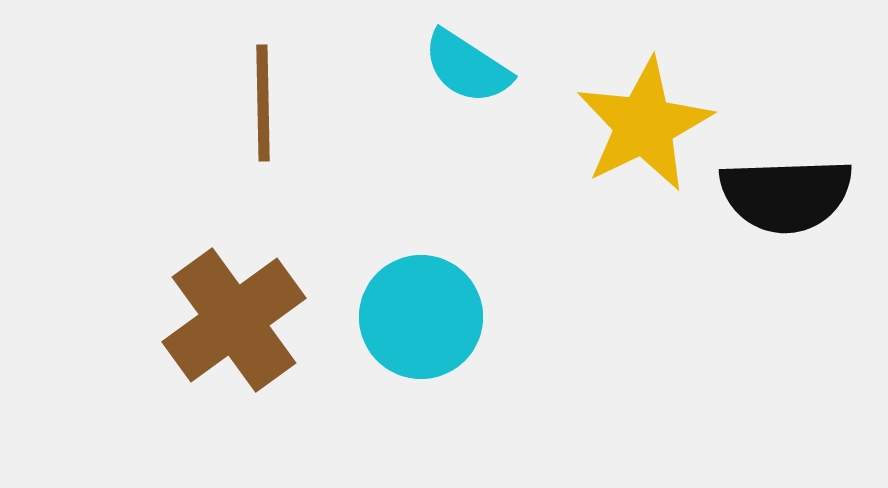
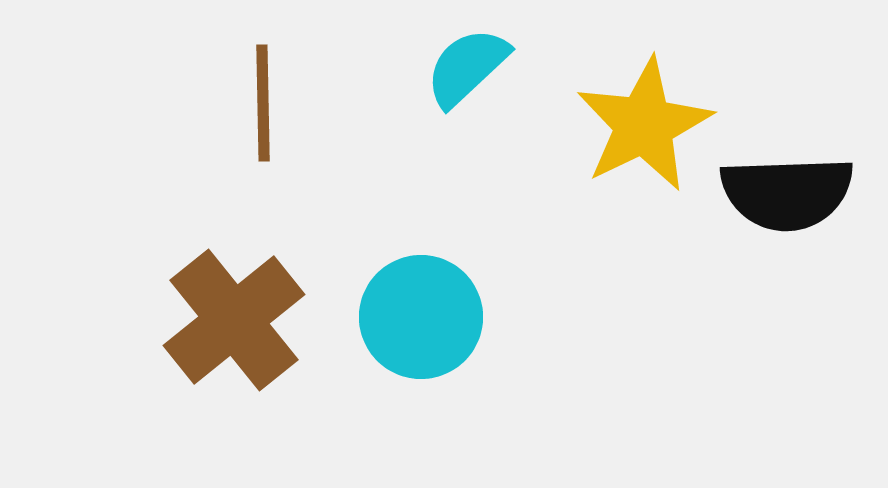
cyan semicircle: rotated 104 degrees clockwise
black semicircle: moved 1 px right, 2 px up
brown cross: rotated 3 degrees counterclockwise
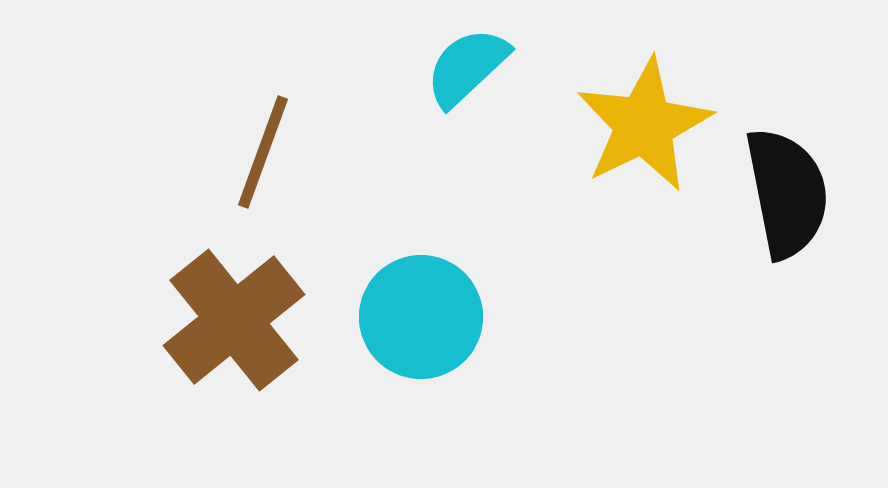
brown line: moved 49 px down; rotated 21 degrees clockwise
black semicircle: rotated 99 degrees counterclockwise
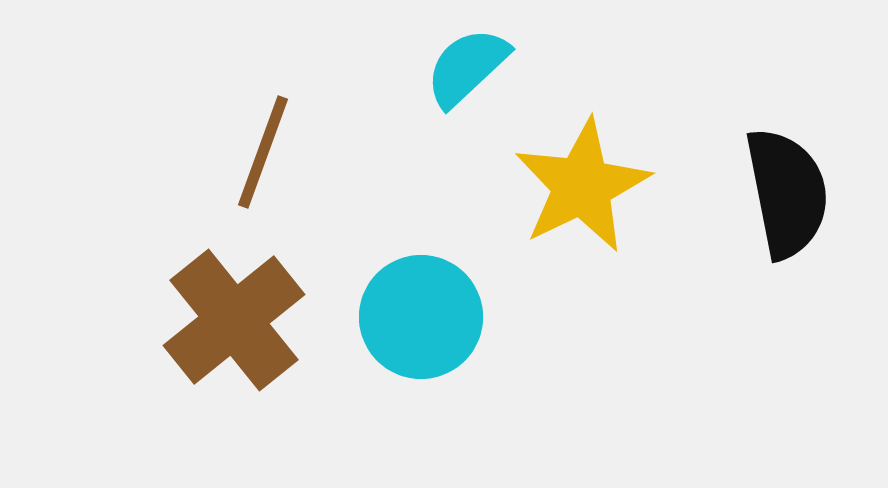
yellow star: moved 62 px left, 61 px down
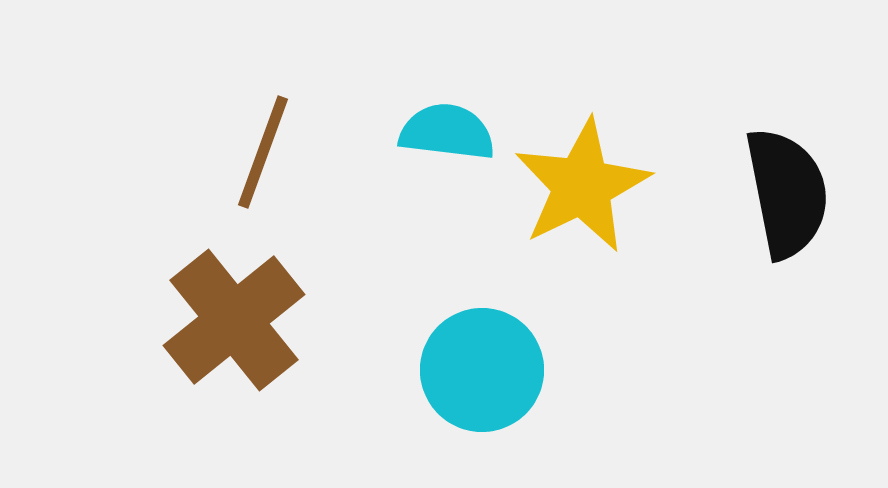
cyan semicircle: moved 20 px left, 65 px down; rotated 50 degrees clockwise
cyan circle: moved 61 px right, 53 px down
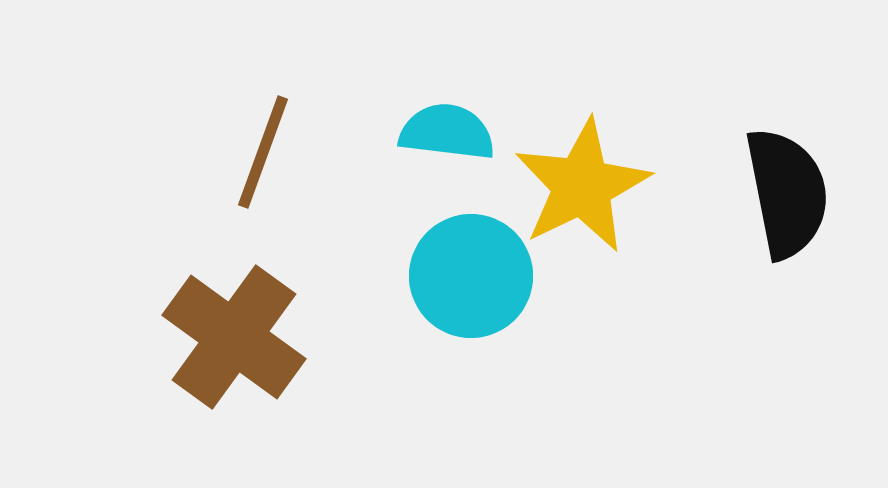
brown cross: moved 17 px down; rotated 15 degrees counterclockwise
cyan circle: moved 11 px left, 94 px up
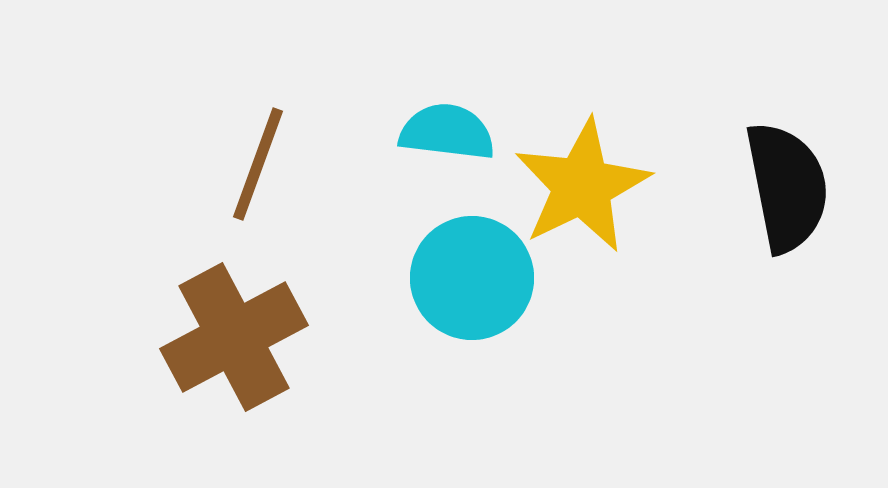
brown line: moved 5 px left, 12 px down
black semicircle: moved 6 px up
cyan circle: moved 1 px right, 2 px down
brown cross: rotated 26 degrees clockwise
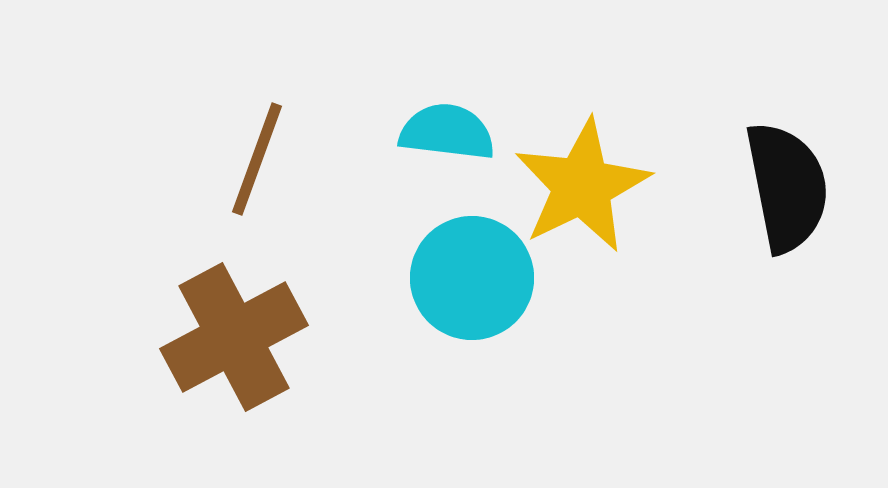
brown line: moved 1 px left, 5 px up
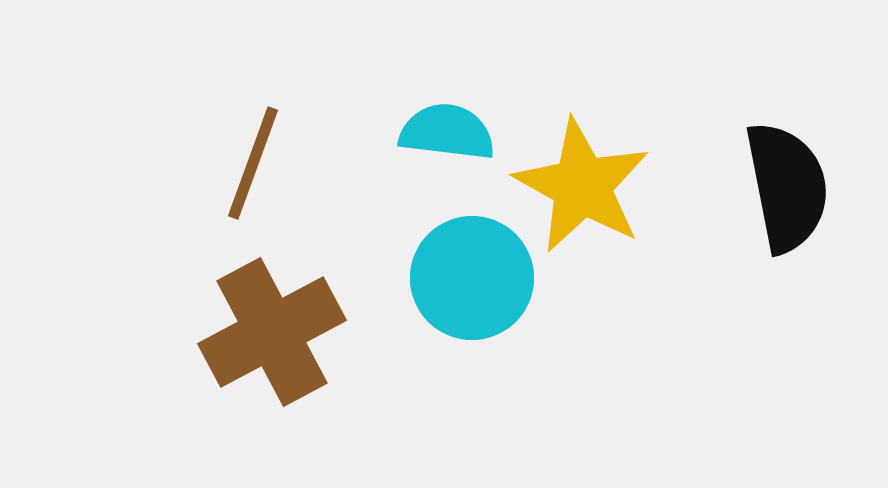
brown line: moved 4 px left, 4 px down
yellow star: rotated 17 degrees counterclockwise
brown cross: moved 38 px right, 5 px up
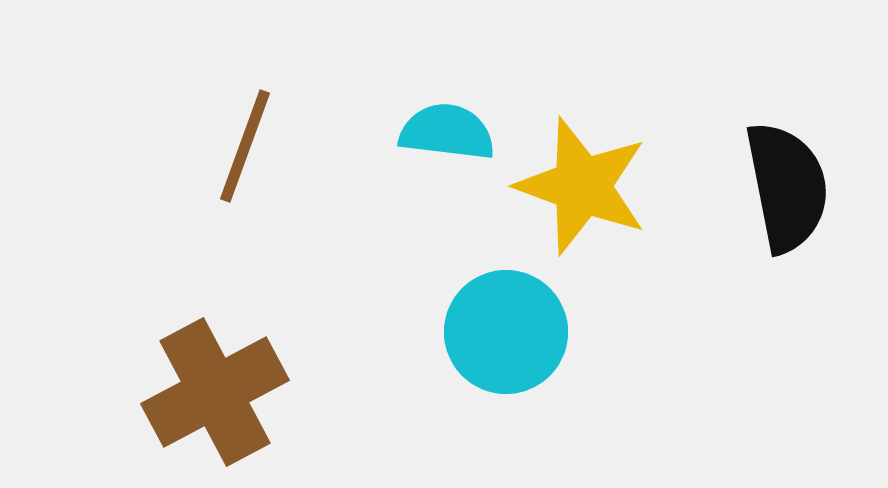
brown line: moved 8 px left, 17 px up
yellow star: rotated 9 degrees counterclockwise
cyan circle: moved 34 px right, 54 px down
brown cross: moved 57 px left, 60 px down
